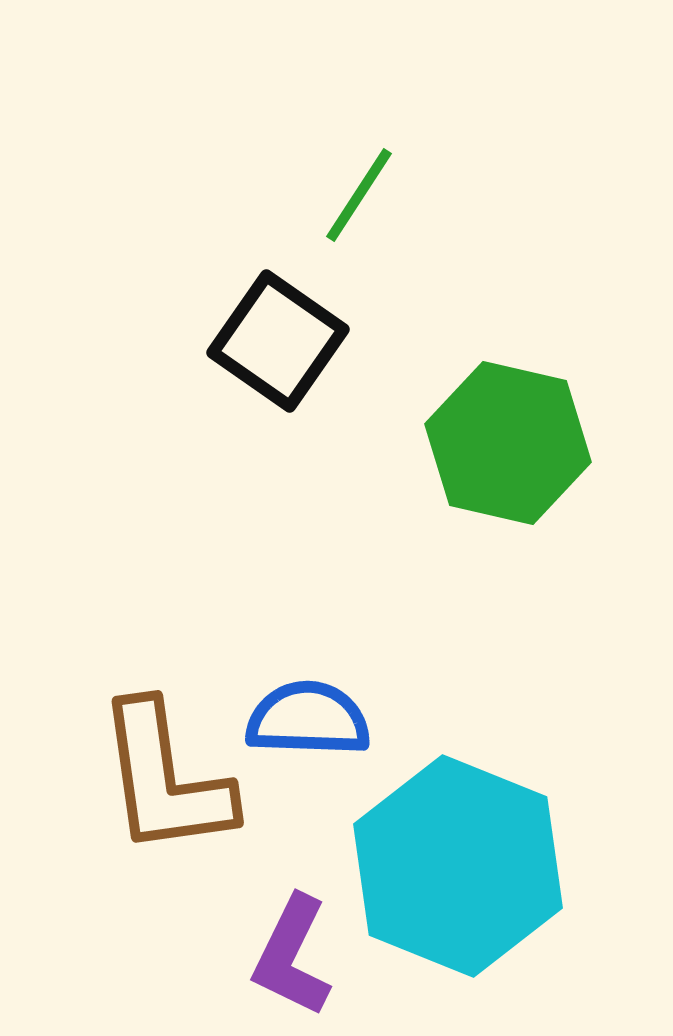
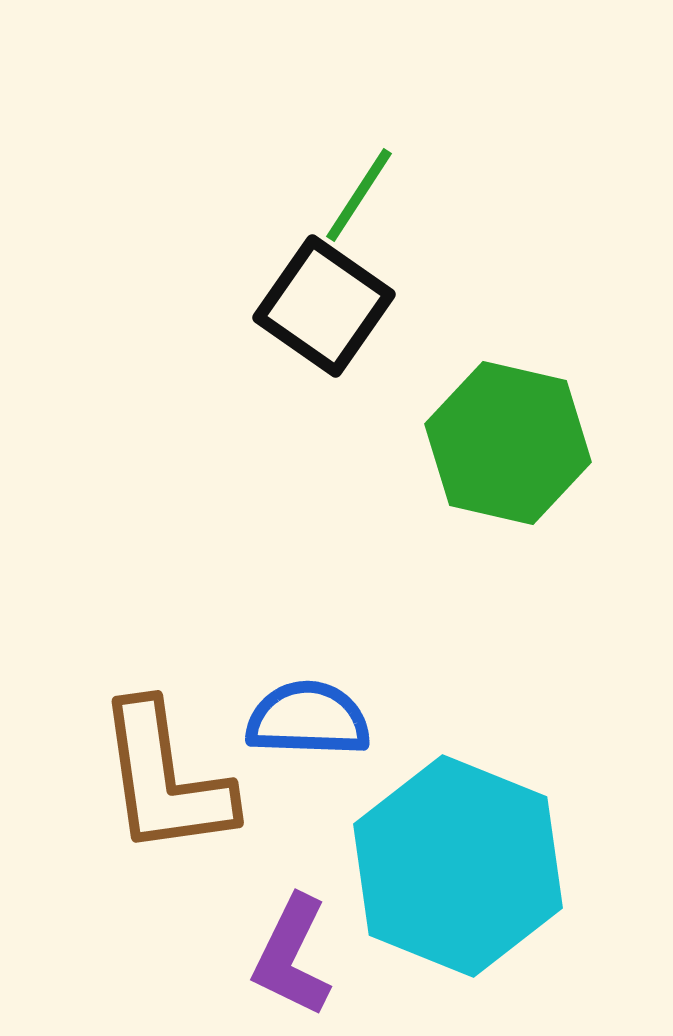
black square: moved 46 px right, 35 px up
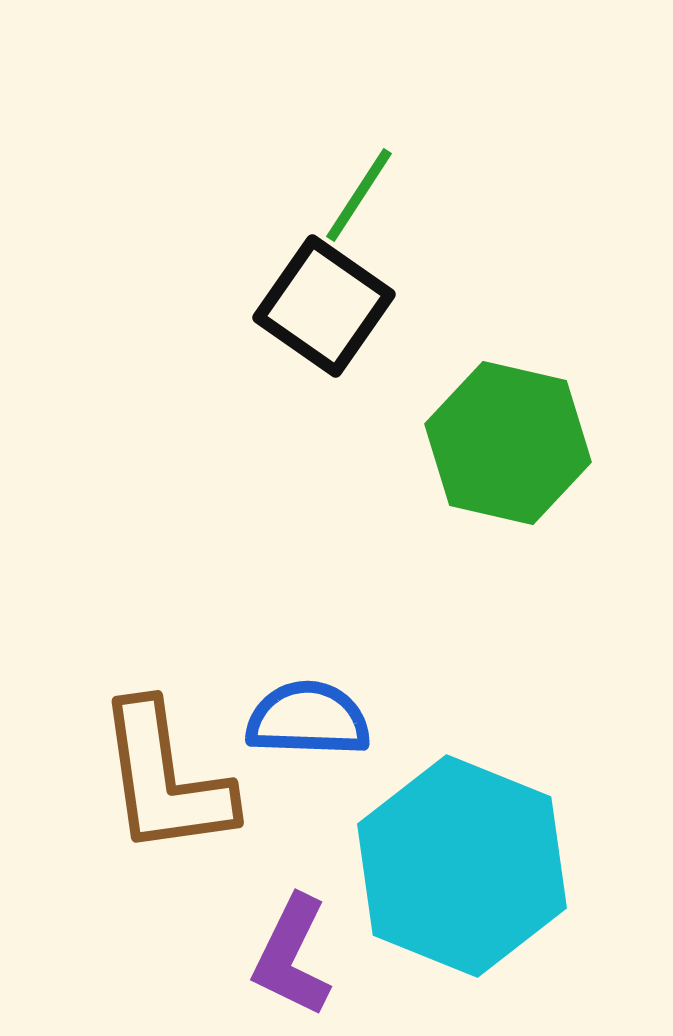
cyan hexagon: moved 4 px right
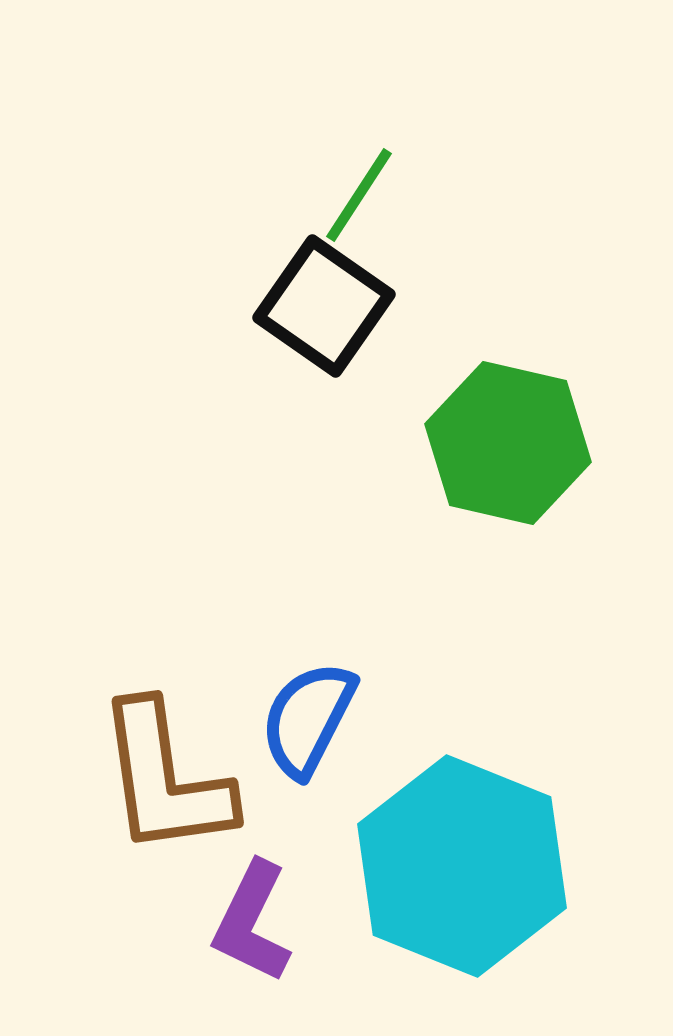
blue semicircle: rotated 65 degrees counterclockwise
purple L-shape: moved 40 px left, 34 px up
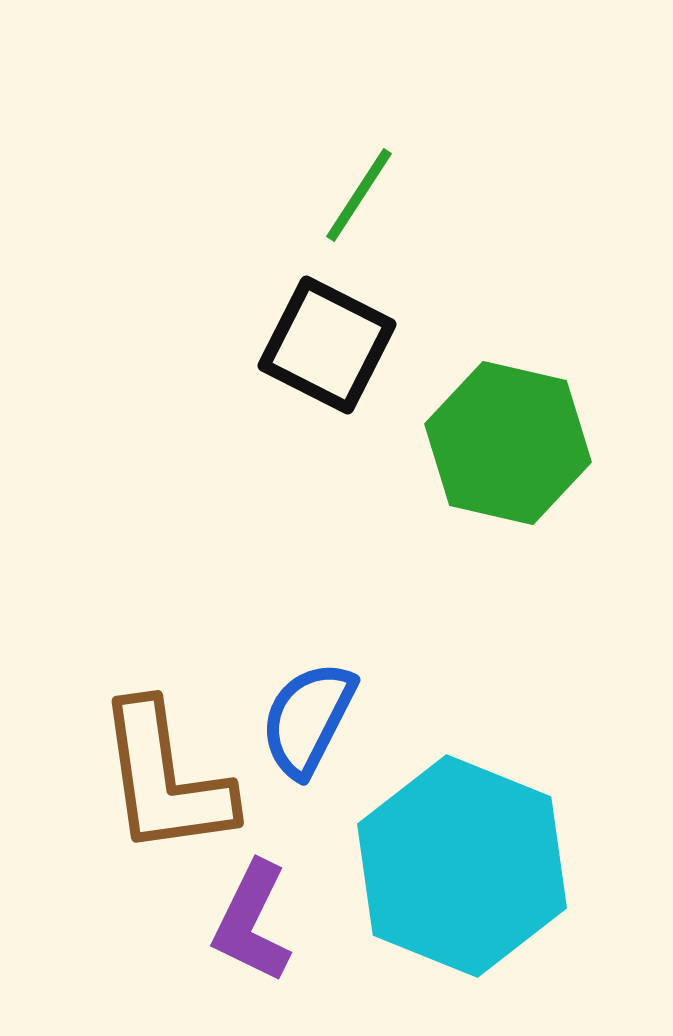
black square: moved 3 px right, 39 px down; rotated 8 degrees counterclockwise
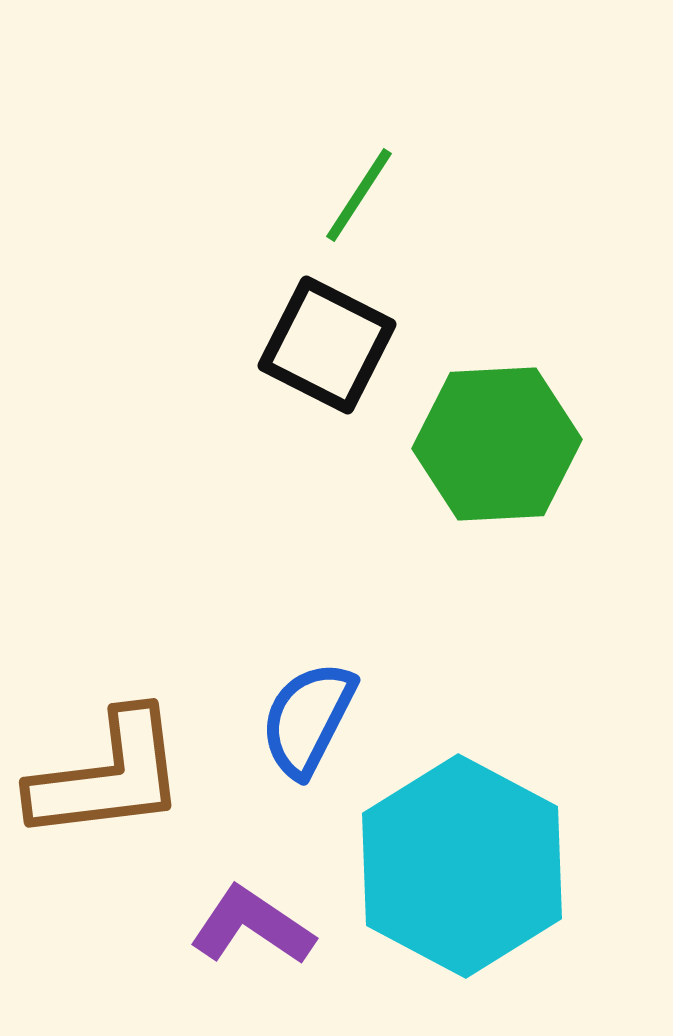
green hexagon: moved 11 px left, 1 px down; rotated 16 degrees counterclockwise
brown L-shape: moved 57 px left, 3 px up; rotated 89 degrees counterclockwise
cyan hexagon: rotated 6 degrees clockwise
purple L-shape: moved 4 px down; rotated 98 degrees clockwise
